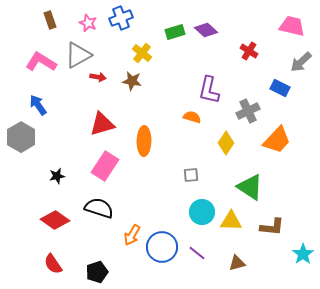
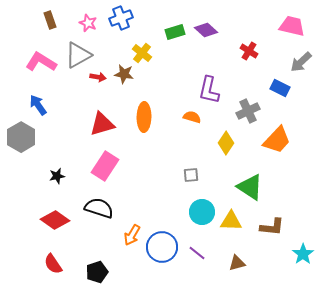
brown star: moved 8 px left, 7 px up
orange ellipse: moved 24 px up
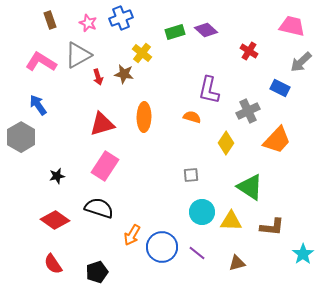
red arrow: rotated 63 degrees clockwise
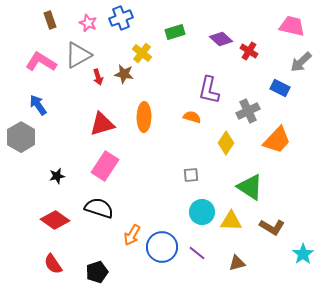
purple diamond: moved 15 px right, 9 px down
brown L-shape: rotated 25 degrees clockwise
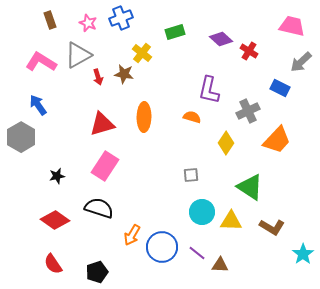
brown triangle: moved 17 px left, 2 px down; rotated 18 degrees clockwise
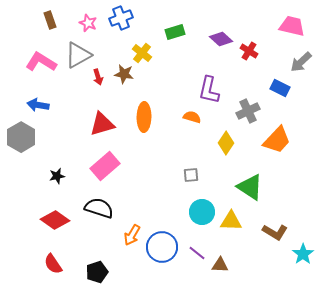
blue arrow: rotated 45 degrees counterclockwise
pink rectangle: rotated 16 degrees clockwise
brown L-shape: moved 3 px right, 5 px down
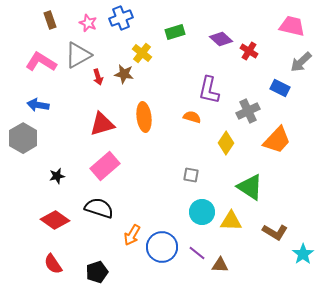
orange ellipse: rotated 8 degrees counterclockwise
gray hexagon: moved 2 px right, 1 px down
gray square: rotated 14 degrees clockwise
